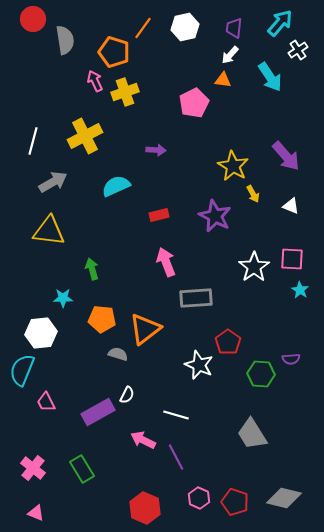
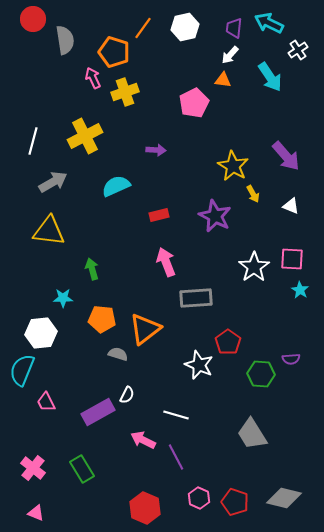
cyan arrow at (280, 23): moved 11 px left; rotated 104 degrees counterclockwise
pink arrow at (95, 81): moved 2 px left, 3 px up
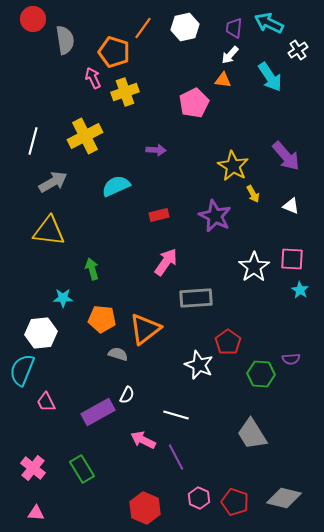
pink arrow at (166, 262): rotated 56 degrees clockwise
pink triangle at (36, 513): rotated 18 degrees counterclockwise
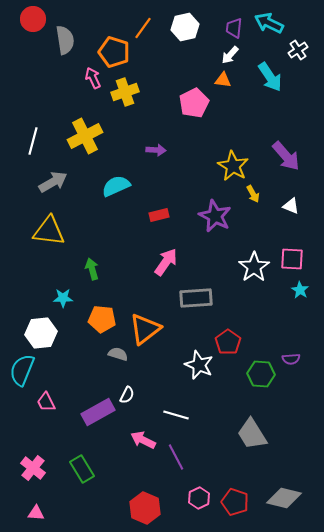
pink hexagon at (199, 498): rotated 10 degrees clockwise
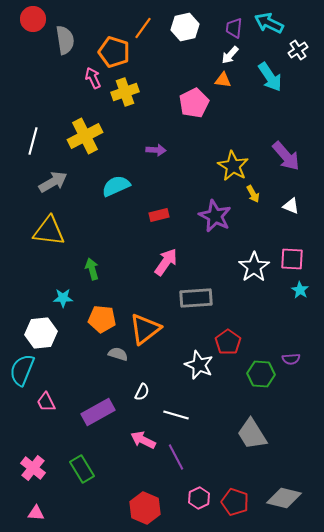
white semicircle at (127, 395): moved 15 px right, 3 px up
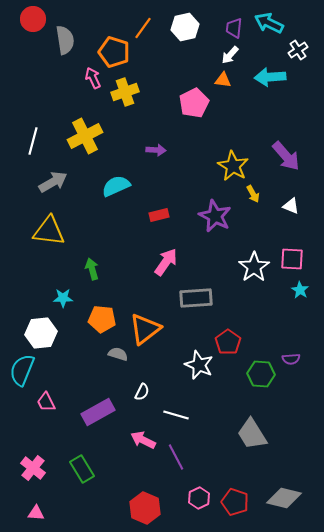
cyan arrow at (270, 77): rotated 120 degrees clockwise
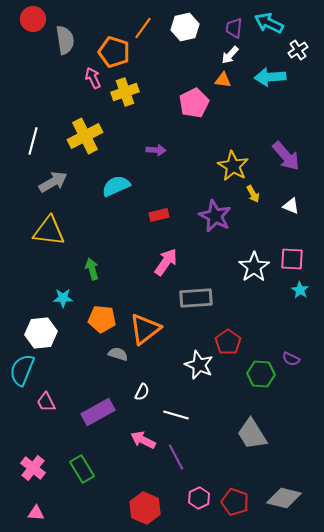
purple semicircle at (291, 359): rotated 30 degrees clockwise
